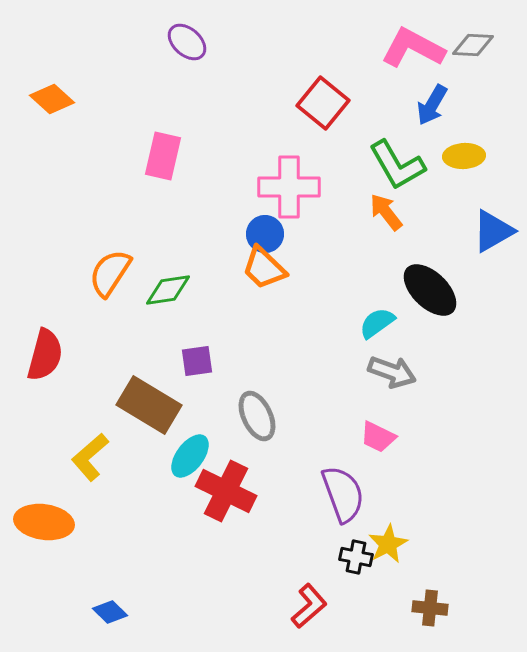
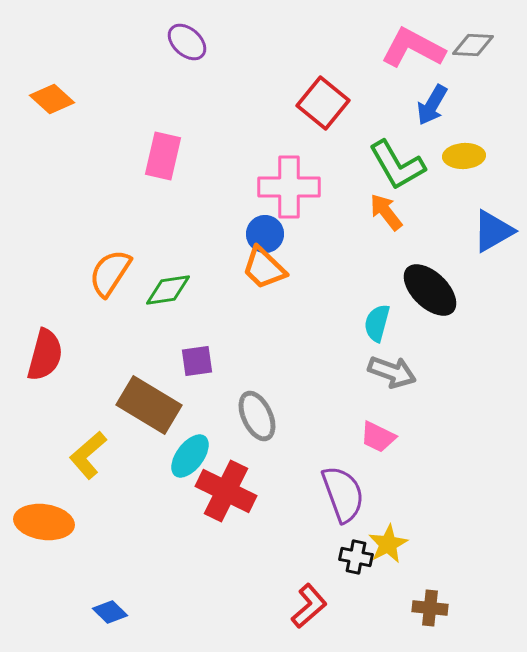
cyan semicircle: rotated 39 degrees counterclockwise
yellow L-shape: moved 2 px left, 2 px up
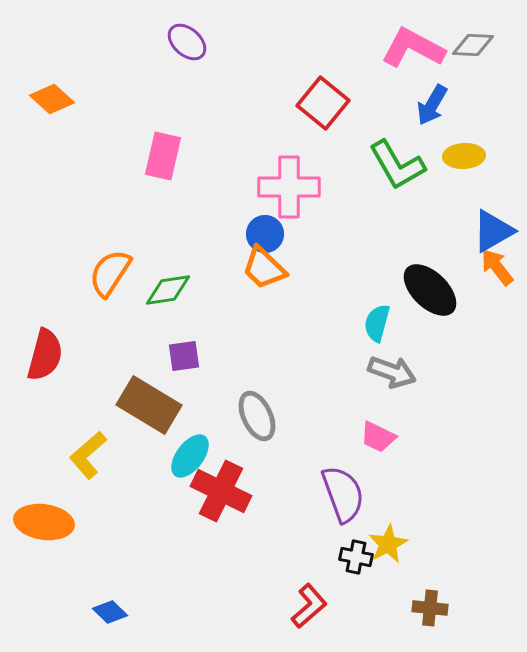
orange arrow: moved 111 px right, 55 px down
purple square: moved 13 px left, 5 px up
red cross: moved 5 px left
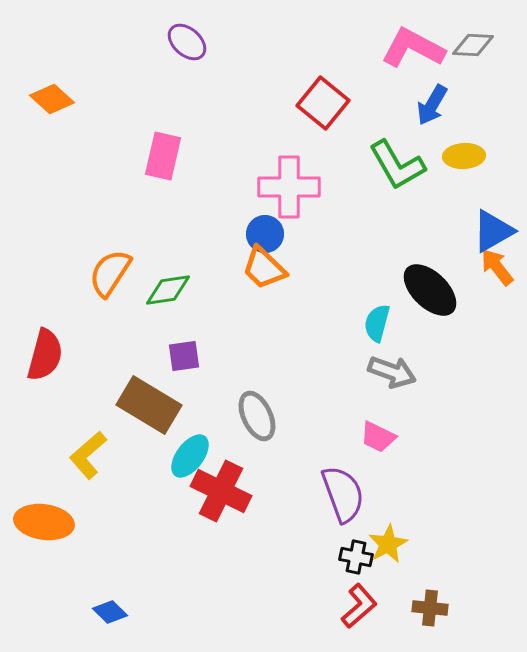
red L-shape: moved 50 px right
